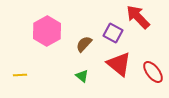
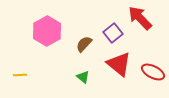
red arrow: moved 2 px right, 1 px down
purple square: rotated 24 degrees clockwise
red ellipse: rotated 25 degrees counterclockwise
green triangle: moved 1 px right, 1 px down
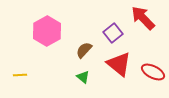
red arrow: moved 3 px right
brown semicircle: moved 6 px down
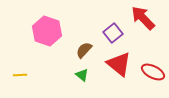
pink hexagon: rotated 12 degrees counterclockwise
green triangle: moved 1 px left, 2 px up
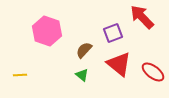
red arrow: moved 1 px left, 1 px up
purple square: rotated 18 degrees clockwise
red ellipse: rotated 10 degrees clockwise
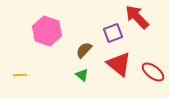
red arrow: moved 5 px left
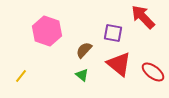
red arrow: moved 6 px right
purple square: rotated 30 degrees clockwise
yellow line: moved 1 px right, 1 px down; rotated 48 degrees counterclockwise
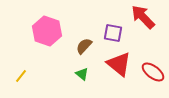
brown semicircle: moved 4 px up
green triangle: moved 1 px up
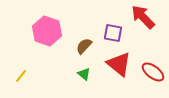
green triangle: moved 2 px right
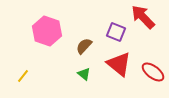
purple square: moved 3 px right, 1 px up; rotated 12 degrees clockwise
yellow line: moved 2 px right
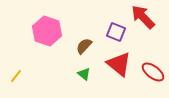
yellow line: moved 7 px left
